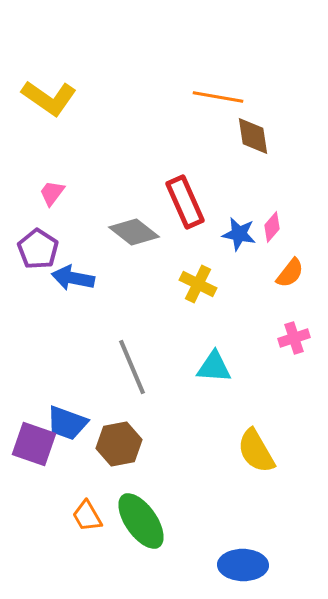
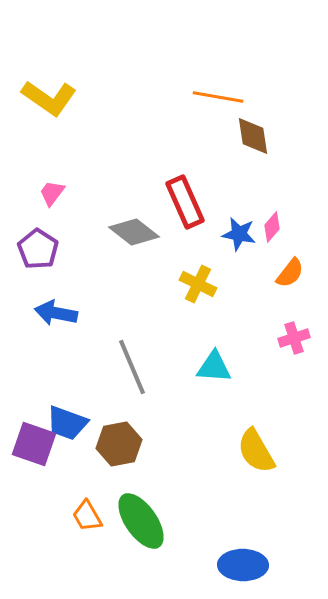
blue arrow: moved 17 px left, 35 px down
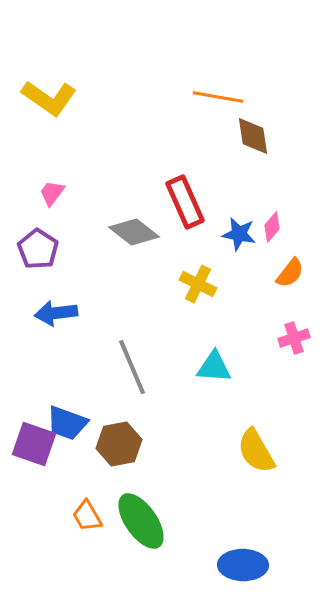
blue arrow: rotated 18 degrees counterclockwise
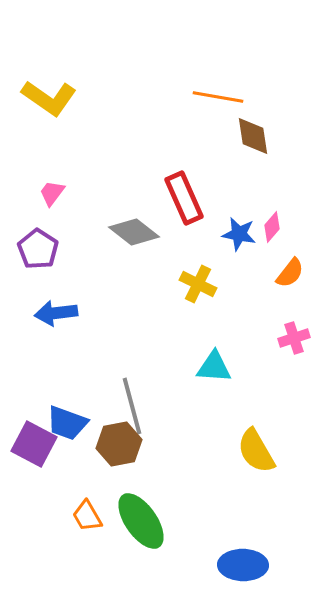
red rectangle: moved 1 px left, 4 px up
gray line: moved 39 px down; rotated 8 degrees clockwise
purple square: rotated 9 degrees clockwise
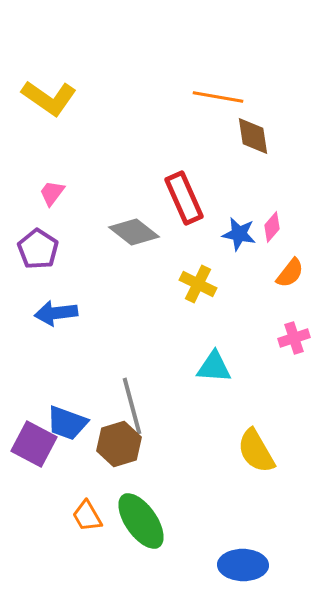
brown hexagon: rotated 6 degrees counterclockwise
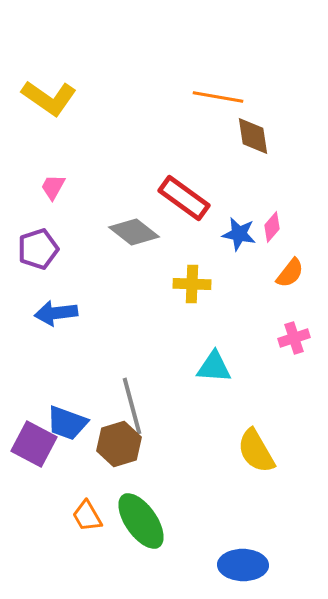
pink trapezoid: moved 1 px right, 6 px up; rotated 8 degrees counterclockwise
red rectangle: rotated 30 degrees counterclockwise
purple pentagon: rotated 21 degrees clockwise
yellow cross: moved 6 px left; rotated 24 degrees counterclockwise
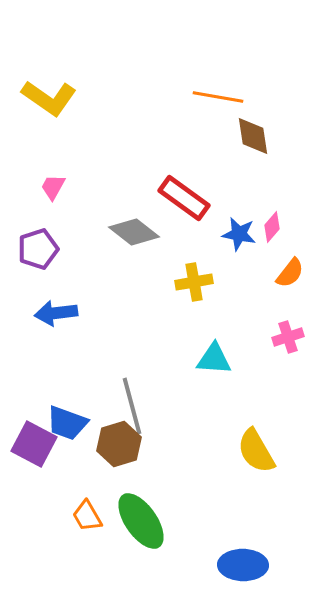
yellow cross: moved 2 px right, 2 px up; rotated 12 degrees counterclockwise
pink cross: moved 6 px left, 1 px up
cyan triangle: moved 8 px up
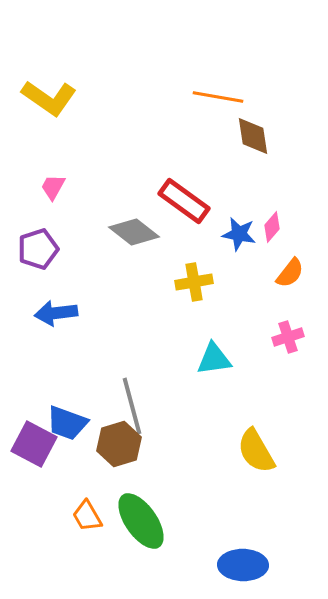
red rectangle: moved 3 px down
cyan triangle: rotated 12 degrees counterclockwise
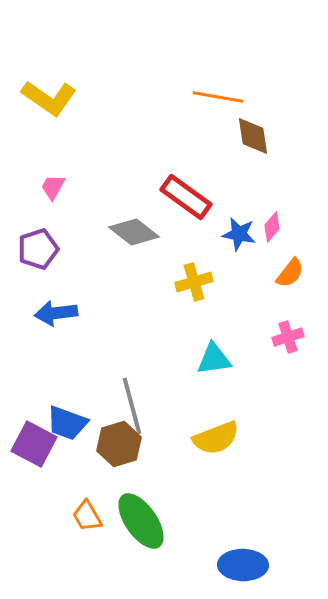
red rectangle: moved 2 px right, 4 px up
yellow cross: rotated 6 degrees counterclockwise
yellow semicircle: moved 40 px left, 13 px up; rotated 81 degrees counterclockwise
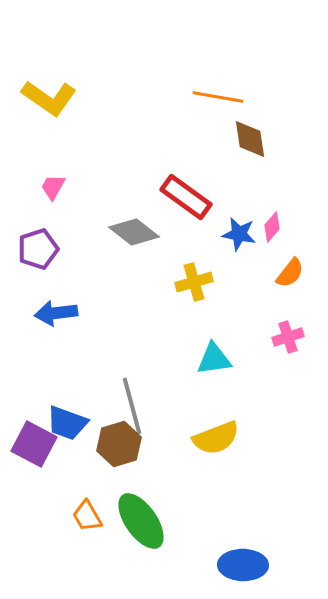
brown diamond: moved 3 px left, 3 px down
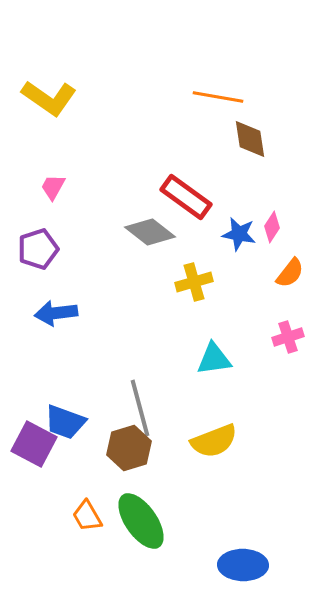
pink diamond: rotated 8 degrees counterclockwise
gray diamond: moved 16 px right
gray line: moved 8 px right, 2 px down
blue trapezoid: moved 2 px left, 1 px up
yellow semicircle: moved 2 px left, 3 px down
brown hexagon: moved 10 px right, 4 px down
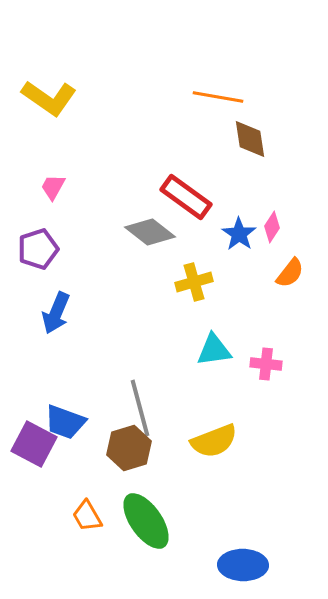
blue star: rotated 24 degrees clockwise
blue arrow: rotated 60 degrees counterclockwise
pink cross: moved 22 px left, 27 px down; rotated 24 degrees clockwise
cyan triangle: moved 9 px up
green ellipse: moved 5 px right
